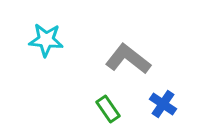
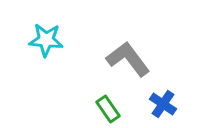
gray L-shape: rotated 15 degrees clockwise
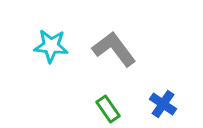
cyan star: moved 5 px right, 6 px down
gray L-shape: moved 14 px left, 10 px up
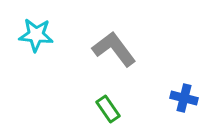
cyan star: moved 15 px left, 11 px up
blue cross: moved 21 px right, 6 px up; rotated 20 degrees counterclockwise
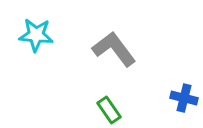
green rectangle: moved 1 px right, 1 px down
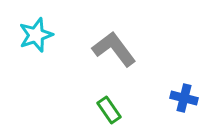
cyan star: rotated 24 degrees counterclockwise
